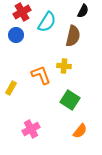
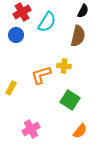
brown semicircle: moved 5 px right
orange L-shape: rotated 85 degrees counterclockwise
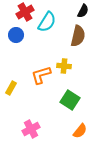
red cross: moved 3 px right
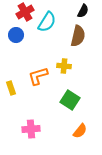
orange L-shape: moved 3 px left, 1 px down
yellow rectangle: rotated 48 degrees counterclockwise
pink cross: rotated 24 degrees clockwise
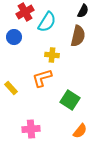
blue circle: moved 2 px left, 2 px down
yellow cross: moved 12 px left, 11 px up
orange L-shape: moved 4 px right, 2 px down
yellow rectangle: rotated 24 degrees counterclockwise
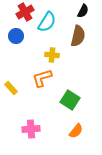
blue circle: moved 2 px right, 1 px up
orange semicircle: moved 4 px left
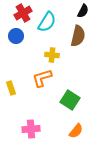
red cross: moved 2 px left, 1 px down
yellow rectangle: rotated 24 degrees clockwise
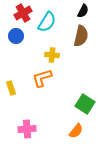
brown semicircle: moved 3 px right
green square: moved 15 px right, 4 px down
pink cross: moved 4 px left
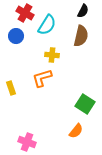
red cross: moved 2 px right; rotated 30 degrees counterclockwise
cyan semicircle: moved 3 px down
pink cross: moved 13 px down; rotated 24 degrees clockwise
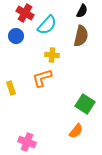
black semicircle: moved 1 px left
cyan semicircle: rotated 10 degrees clockwise
